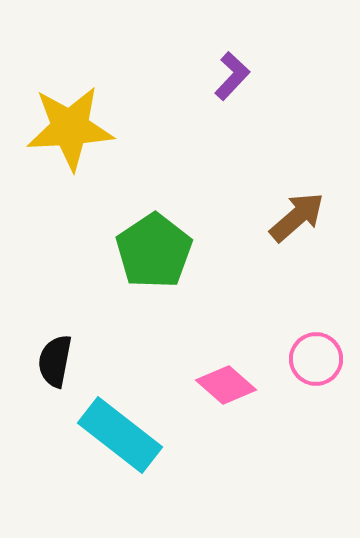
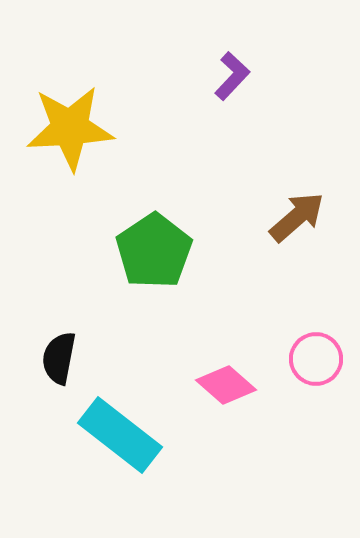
black semicircle: moved 4 px right, 3 px up
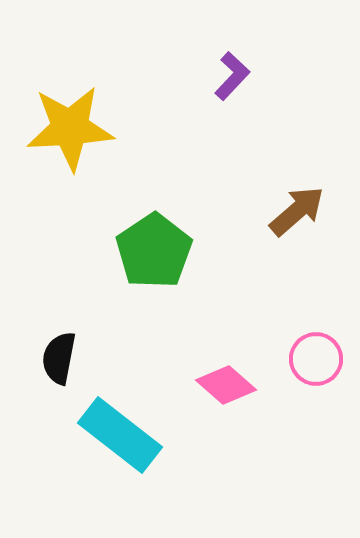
brown arrow: moved 6 px up
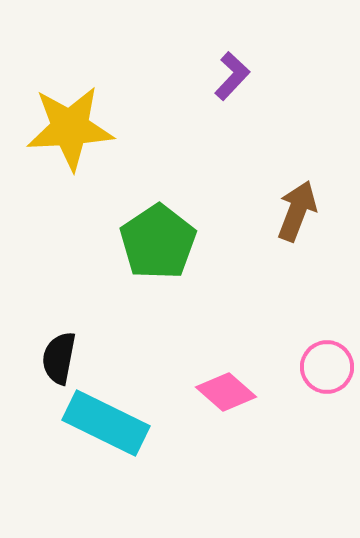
brown arrow: rotated 28 degrees counterclockwise
green pentagon: moved 4 px right, 9 px up
pink circle: moved 11 px right, 8 px down
pink diamond: moved 7 px down
cyan rectangle: moved 14 px left, 12 px up; rotated 12 degrees counterclockwise
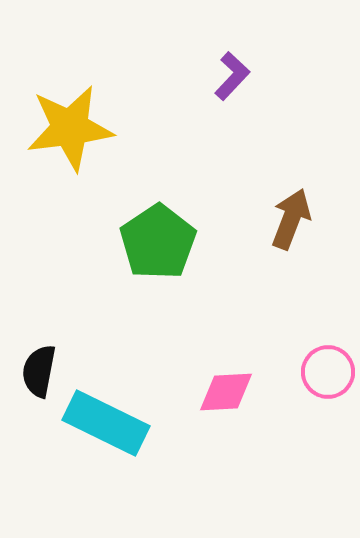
yellow star: rotated 4 degrees counterclockwise
brown arrow: moved 6 px left, 8 px down
black semicircle: moved 20 px left, 13 px down
pink circle: moved 1 px right, 5 px down
pink diamond: rotated 44 degrees counterclockwise
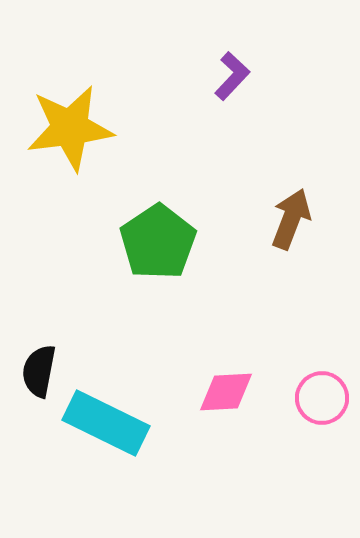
pink circle: moved 6 px left, 26 px down
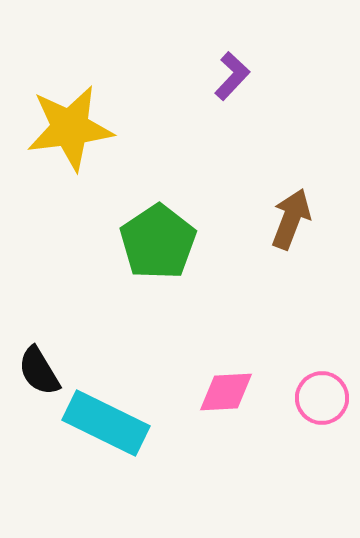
black semicircle: rotated 42 degrees counterclockwise
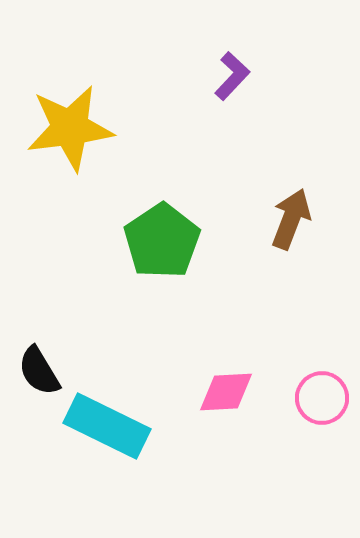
green pentagon: moved 4 px right, 1 px up
cyan rectangle: moved 1 px right, 3 px down
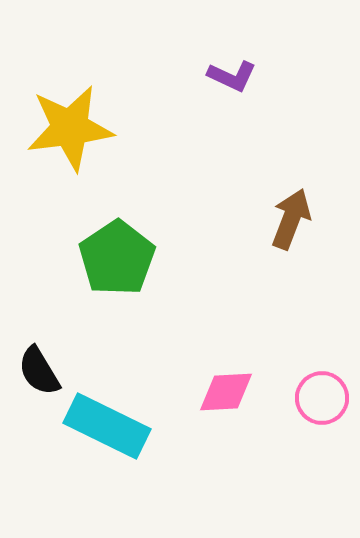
purple L-shape: rotated 72 degrees clockwise
green pentagon: moved 45 px left, 17 px down
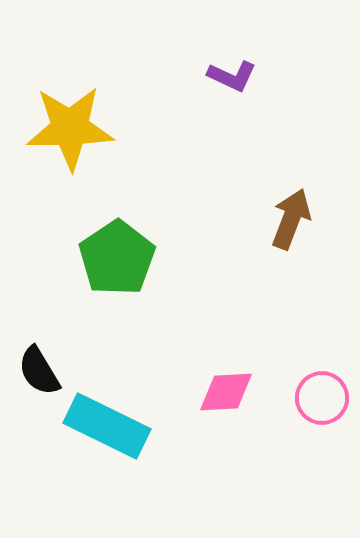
yellow star: rotated 6 degrees clockwise
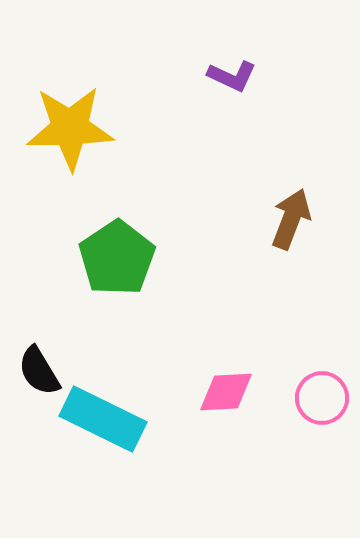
cyan rectangle: moved 4 px left, 7 px up
